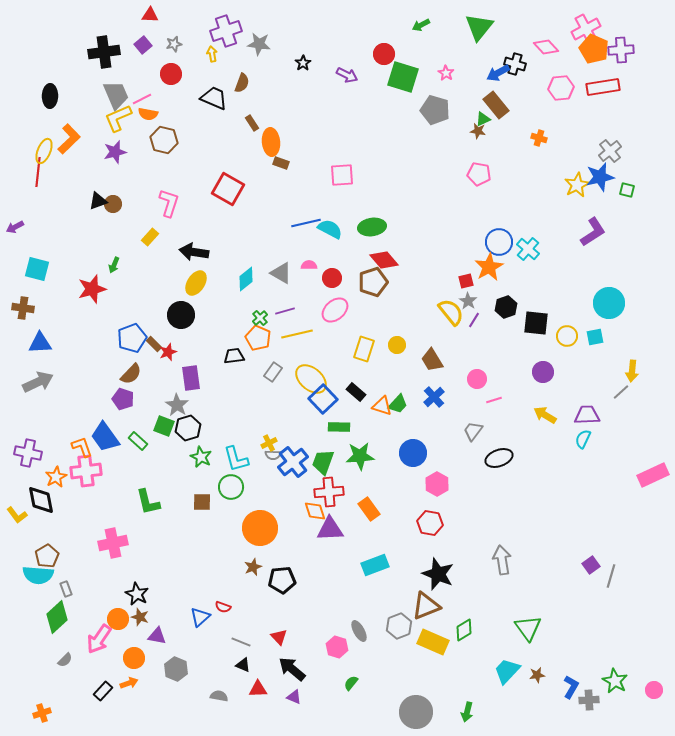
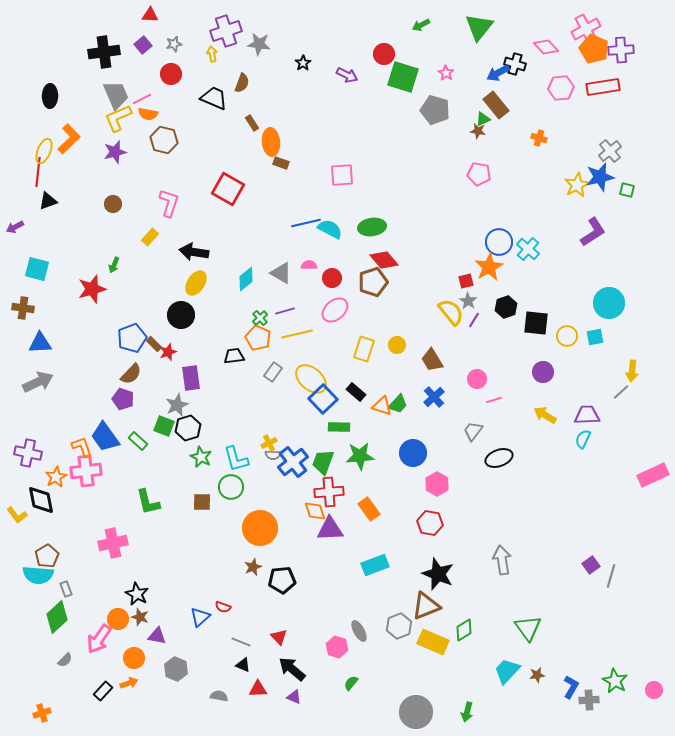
black triangle at (98, 201): moved 50 px left
gray star at (177, 405): rotated 15 degrees clockwise
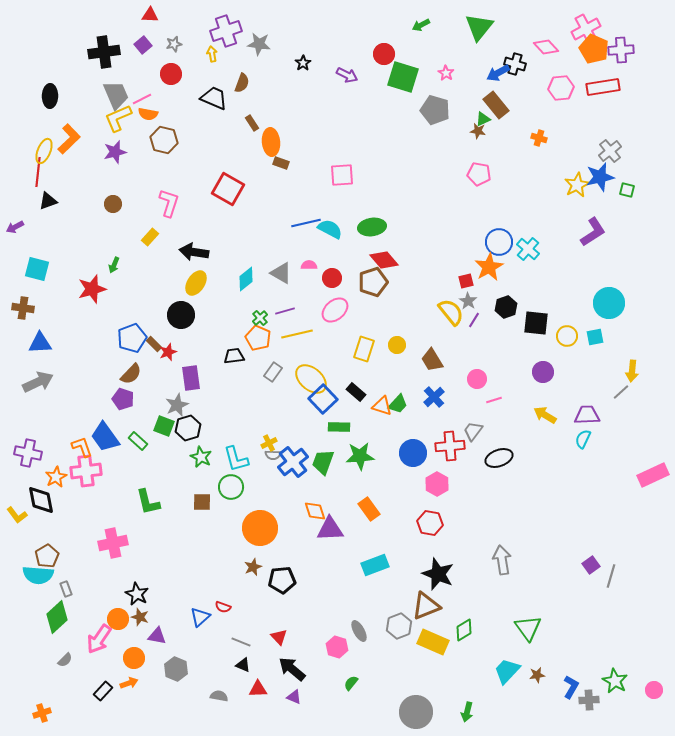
red cross at (329, 492): moved 121 px right, 46 px up
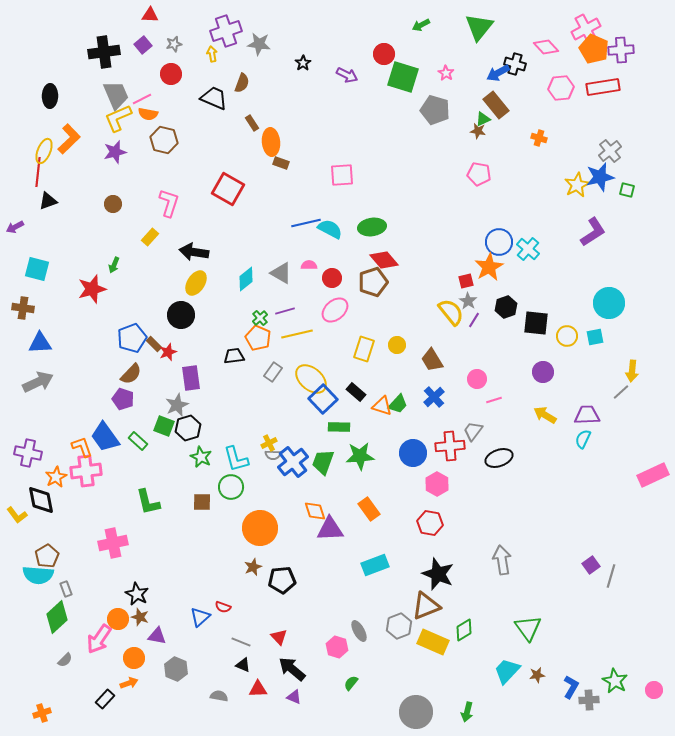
black rectangle at (103, 691): moved 2 px right, 8 px down
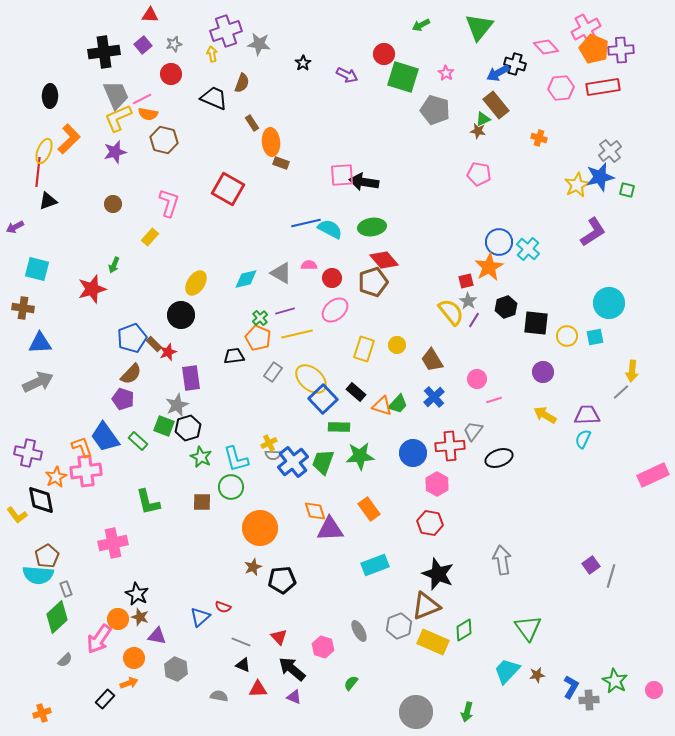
black arrow at (194, 252): moved 170 px right, 70 px up
cyan diamond at (246, 279): rotated 25 degrees clockwise
pink hexagon at (337, 647): moved 14 px left
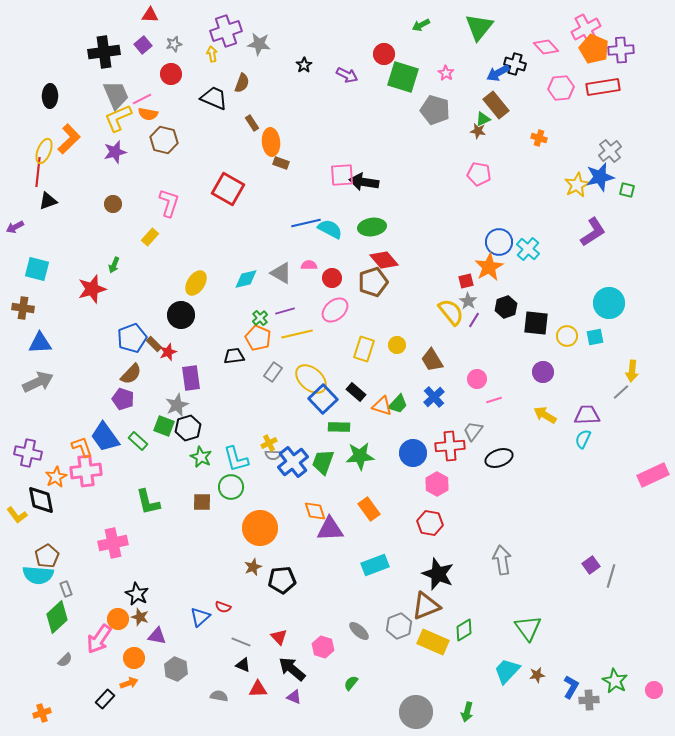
black star at (303, 63): moved 1 px right, 2 px down
gray ellipse at (359, 631): rotated 20 degrees counterclockwise
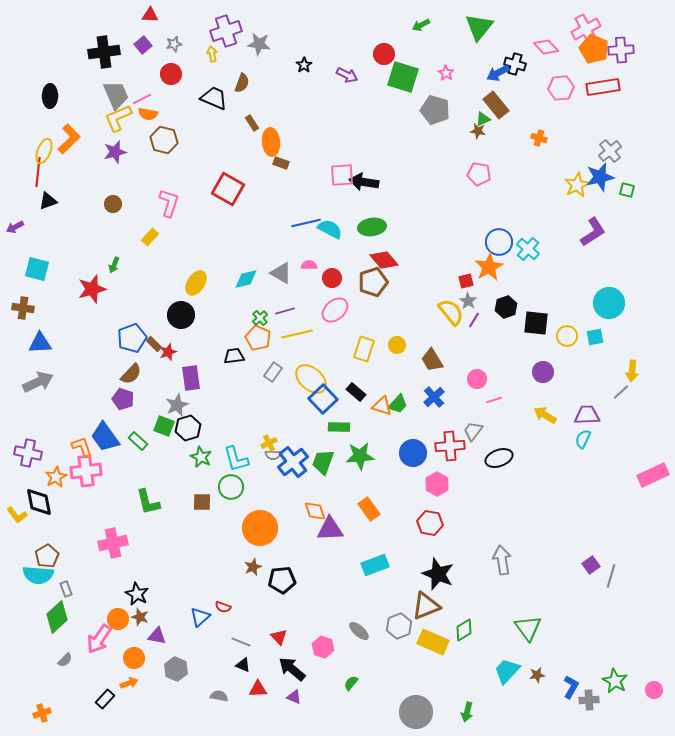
black diamond at (41, 500): moved 2 px left, 2 px down
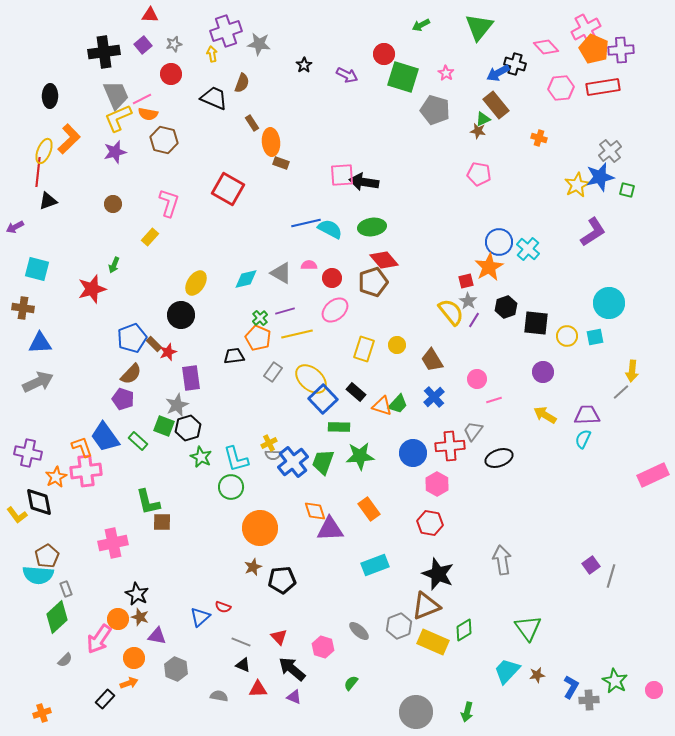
brown square at (202, 502): moved 40 px left, 20 px down
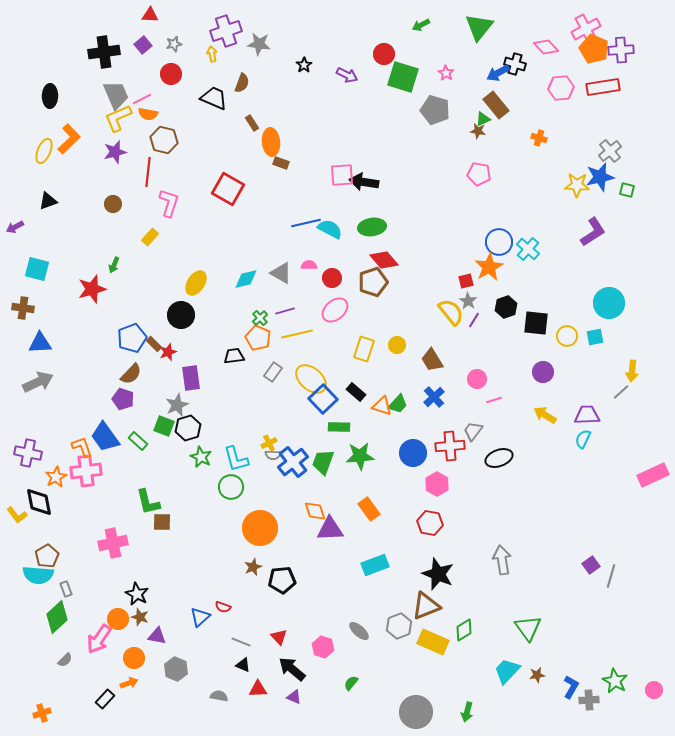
red line at (38, 172): moved 110 px right
yellow star at (577, 185): rotated 30 degrees clockwise
